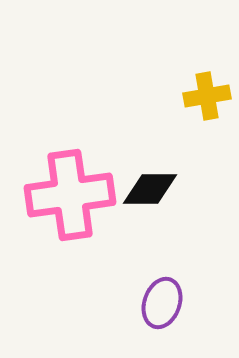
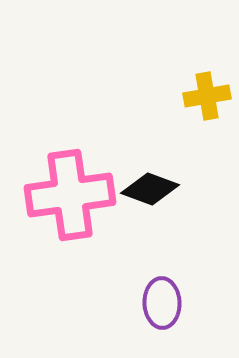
black diamond: rotated 20 degrees clockwise
purple ellipse: rotated 21 degrees counterclockwise
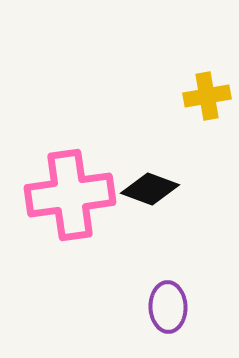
purple ellipse: moved 6 px right, 4 px down
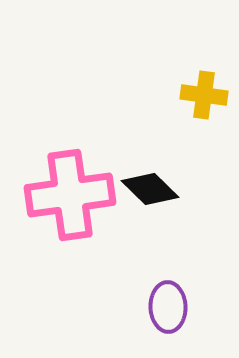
yellow cross: moved 3 px left, 1 px up; rotated 18 degrees clockwise
black diamond: rotated 24 degrees clockwise
